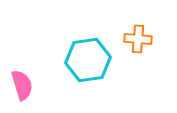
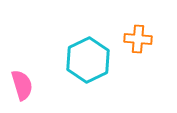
cyan hexagon: rotated 18 degrees counterclockwise
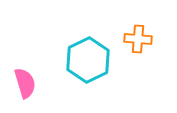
pink semicircle: moved 3 px right, 2 px up
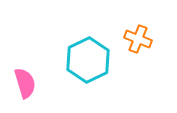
orange cross: rotated 16 degrees clockwise
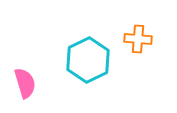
orange cross: rotated 16 degrees counterclockwise
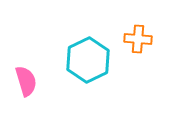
pink semicircle: moved 1 px right, 2 px up
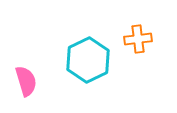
orange cross: rotated 12 degrees counterclockwise
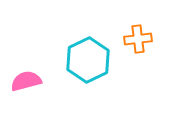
pink semicircle: rotated 88 degrees counterclockwise
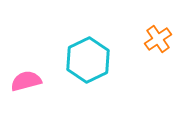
orange cross: moved 20 px right; rotated 28 degrees counterclockwise
